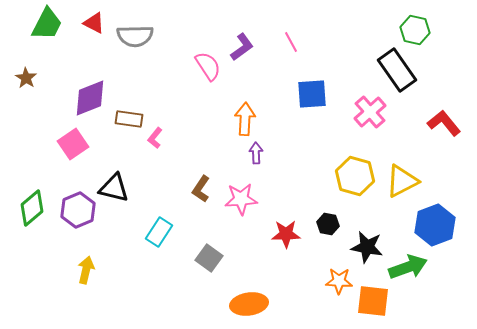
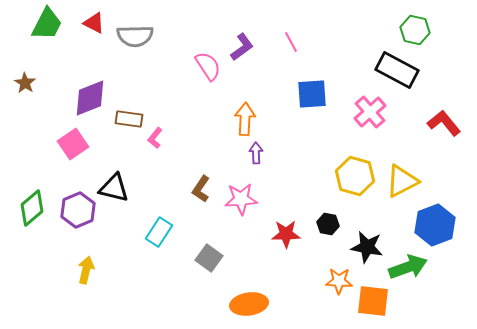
black rectangle: rotated 27 degrees counterclockwise
brown star: moved 1 px left, 5 px down
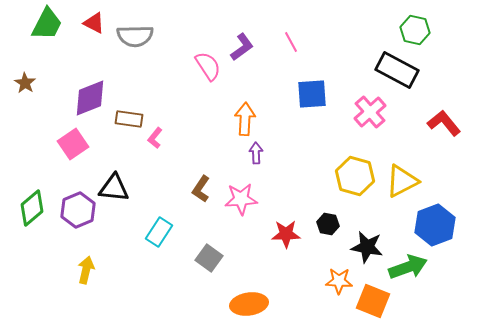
black triangle: rotated 8 degrees counterclockwise
orange square: rotated 16 degrees clockwise
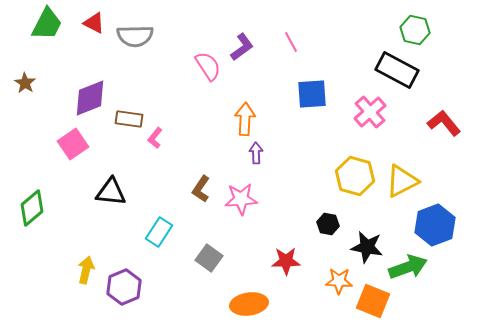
black triangle: moved 3 px left, 4 px down
purple hexagon: moved 46 px right, 77 px down
red star: moved 27 px down
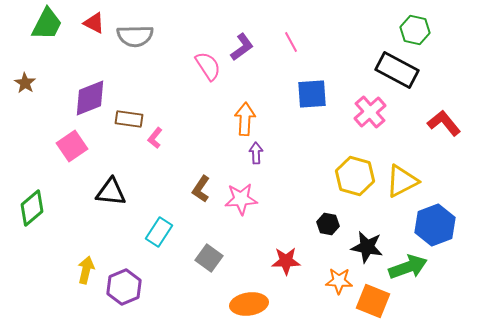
pink square: moved 1 px left, 2 px down
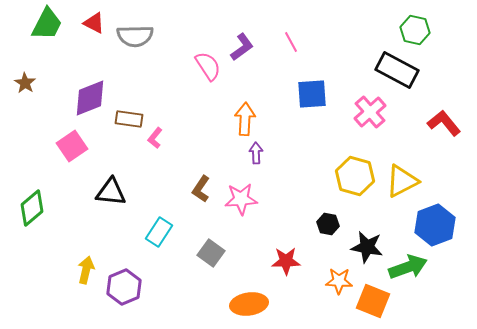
gray square: moved 2 px right, 5 px up
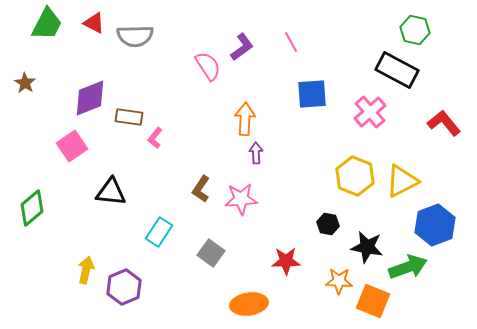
brown rectangle: moved 2 px up
yellow hexagon: rotated 6 degrees clockwise
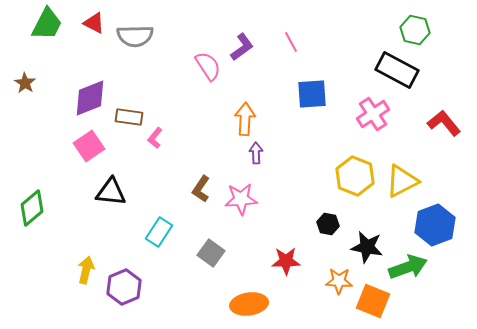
pink cross: moved 3 px right, 2 px down; rotated 8 degrees clockwise
pink square: moved 17 px right
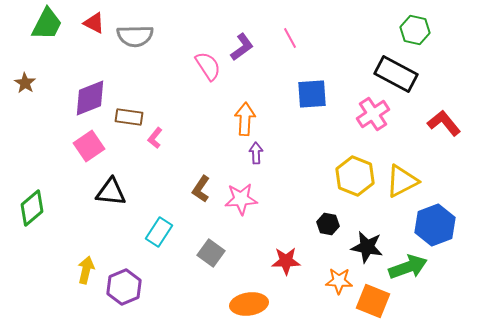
pink line: moved 1 px left, 4 px up
black rectangle: moved 1 px left, 4 px down
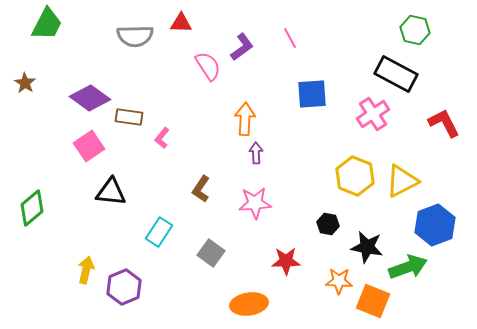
red triangle: moved 87 px right; rotated 25 degrees counterclockwise
purple diamond: rotated 57 degrees clockwise
red L-shape: rotated 12 degrees clockwise
pink L-shape: moved 7 px right
pink star: moved 14 px right, 4 px down
